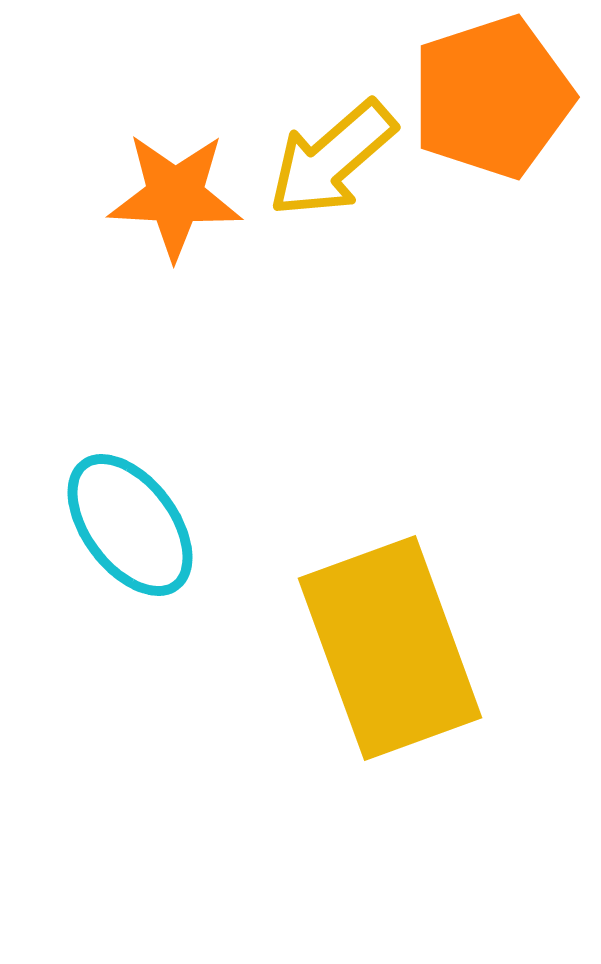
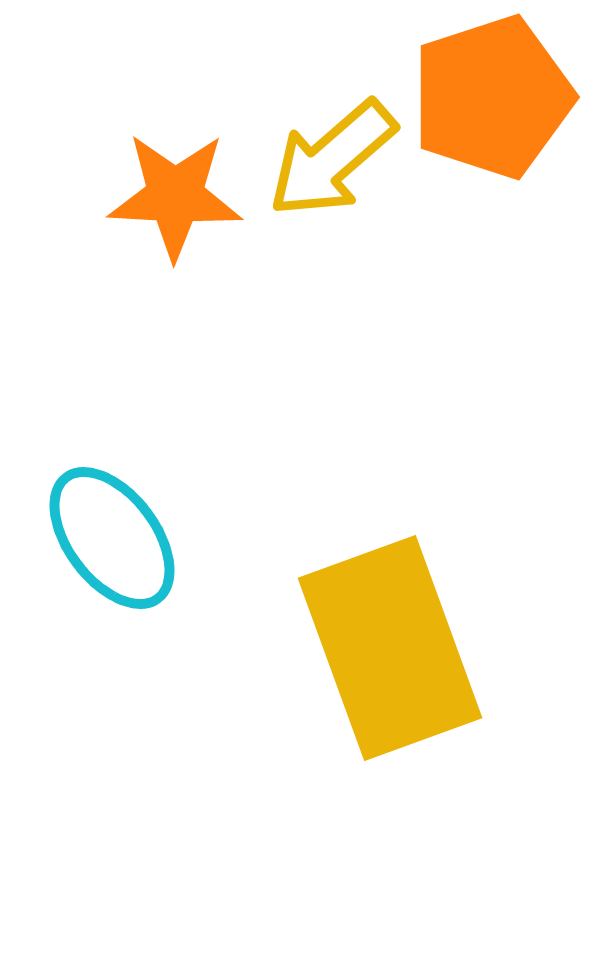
cyan ellipse: moved 18 px left, 13 px down
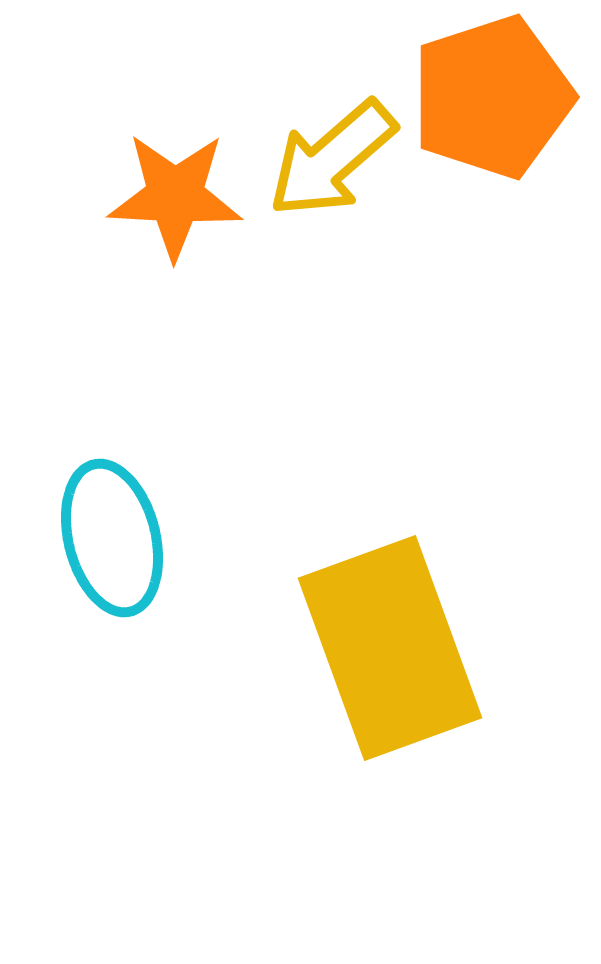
cyan ellipse: rotated 23 degrees clockwise
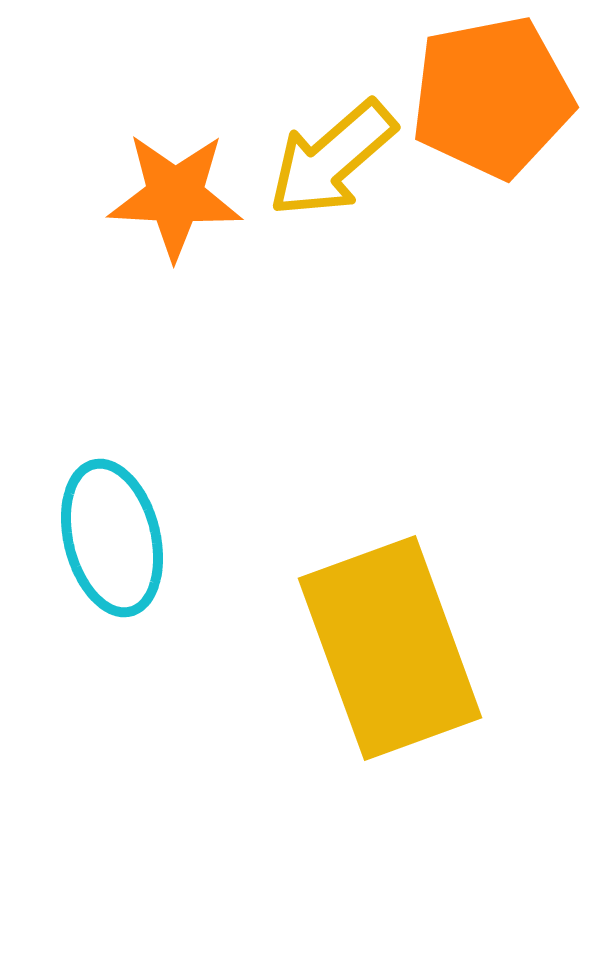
orange pentagon: rotated 7 degrees clockwise
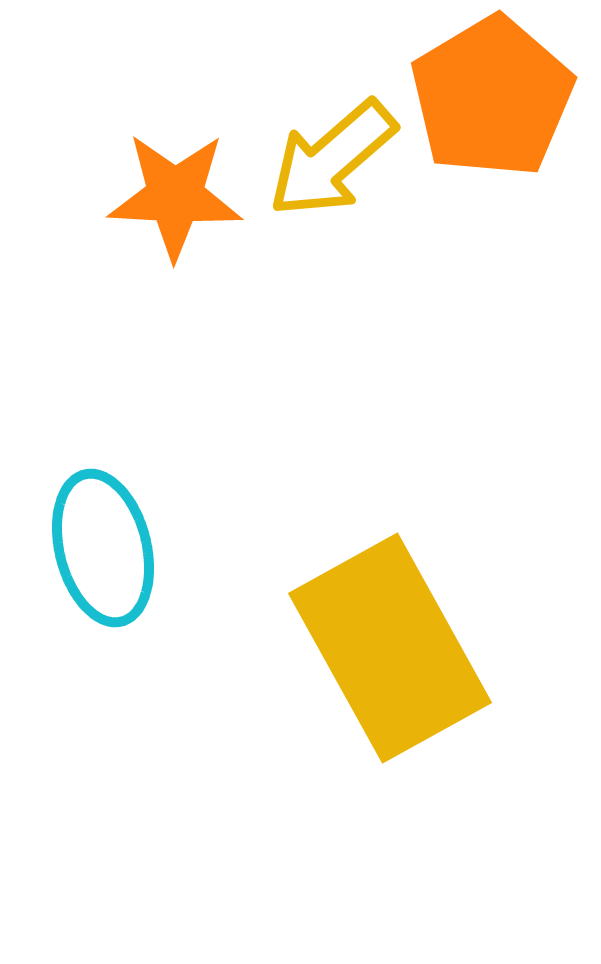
orange pentagon: rotated 20 degrees counterclockwise
cyan ellipse: moved 9 px left, 10 px down
yellow rectangle: rotated 9 degrees counterclockwise
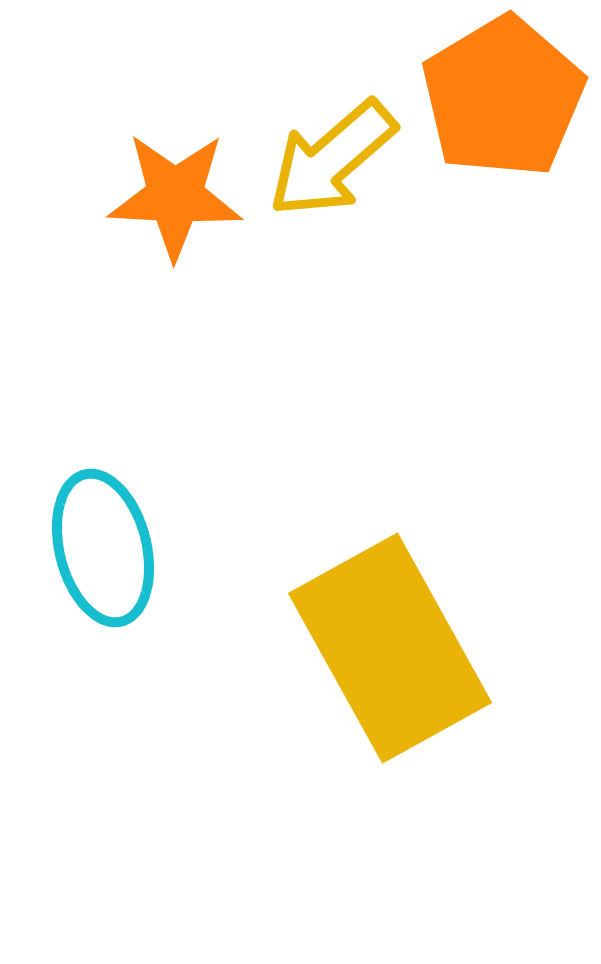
orange pentagon: moved 11 px right
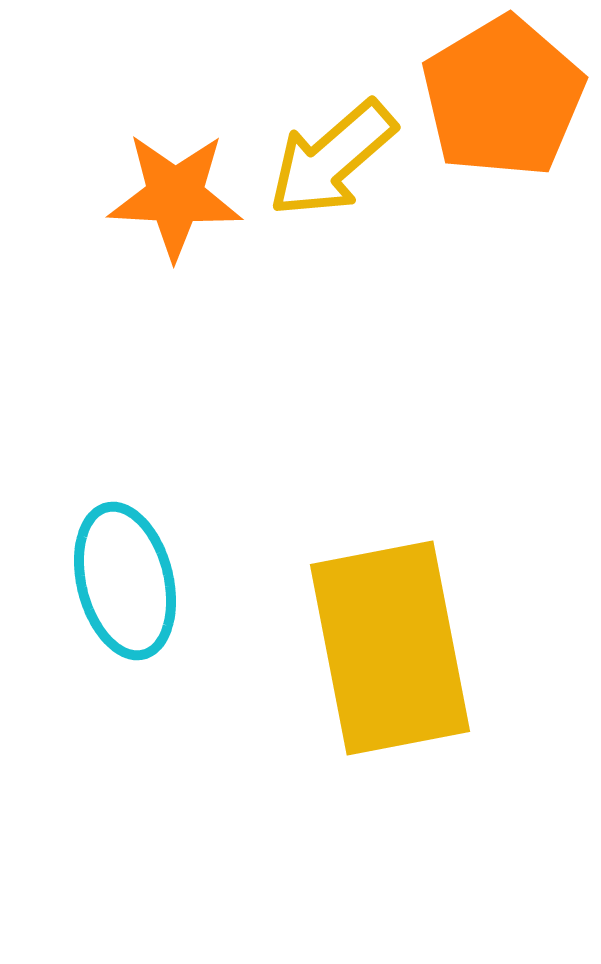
cyan ellipse: moved 22 px right, 33 px down
yellow rectangle: rotated 18 degrees clockwise
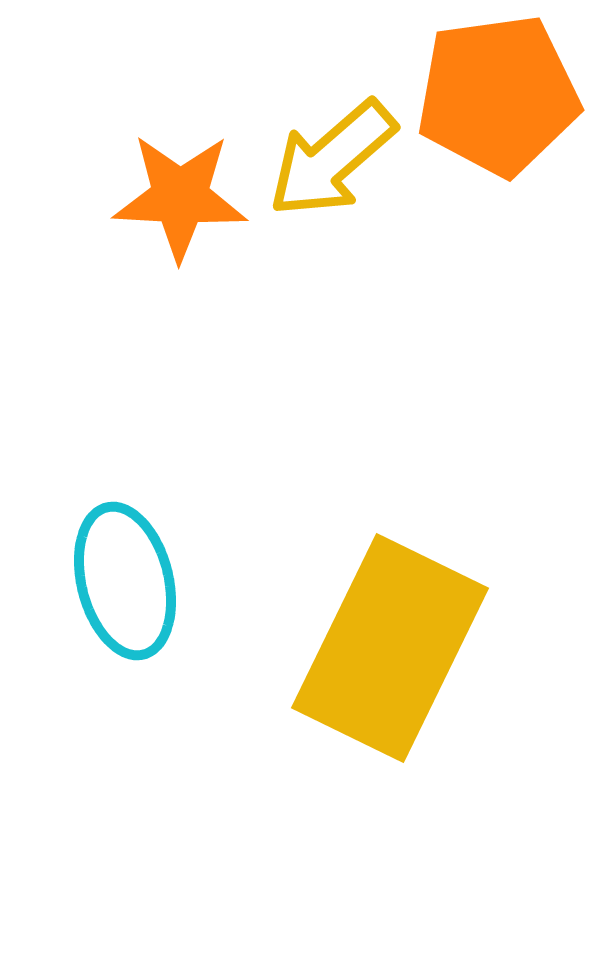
orange pentagon: moved 5 px left, 2 px up; rotated 23 degrees clockwise
orange star: moved 5 px right, 1 px down
yellow rectangle: rotated 37 degrees clockwise
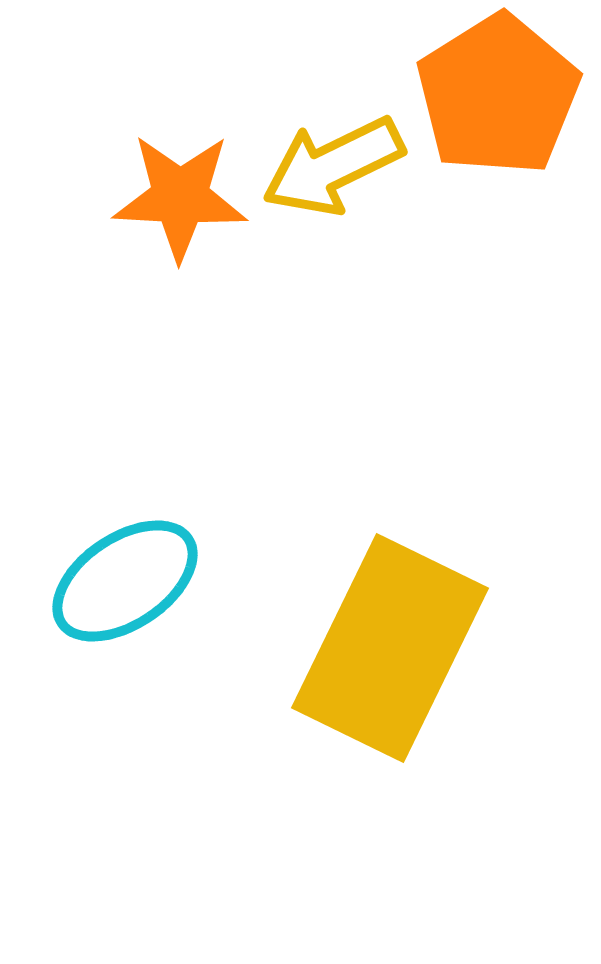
orange pentagon: rotated 24 degrees counterclockwise
yellow arrow: moved 1 px right, 7 px down; rotated 15 degrees clockwise
cyan ellipse: rotated 70 degrees clockwise
